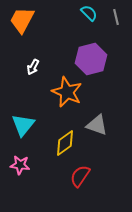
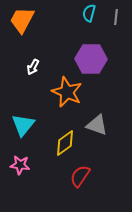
cyan semicircle: rotated 120 degrees counterclockwise
gray line: rotated 21 degrees clockwise
purple hexagon: rotated 16 degrees clockwise
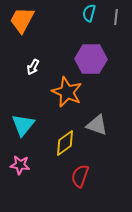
red semicircle: rotated 15 degrees counterclockwise
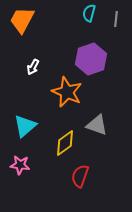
gray line: moved 2 px down
purple hexagon: rotated 20 degrees counterclockwise
cyan triangle: moved 2 px right, 1 px down; rotated 10 degrees clockwise
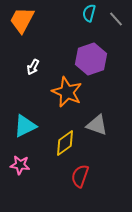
gray line: rotated 49 degrees counterclockwise
cyan triangle: rotated 15 degrees clockwise
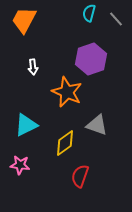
orange trapezoid: moved 2 px right
white arrow: rotated 35 degrees counterclockwise
cyan triangle: moved 1 px right, 1 px up
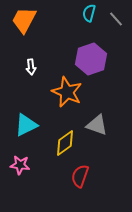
white arrow: moved 2 px left
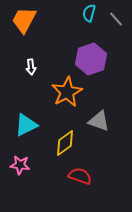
orange star: rotated 20 degrees clockwise
gray triangle: moved 2 px right, 4 px up
red semicircle: rotated 90 degrees clockwise
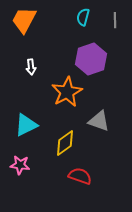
cyan semicircle: moved 6 px left, 4 px down
gray line: moved 1 px left, 1 px down; rotated 42 degrees clockwise
